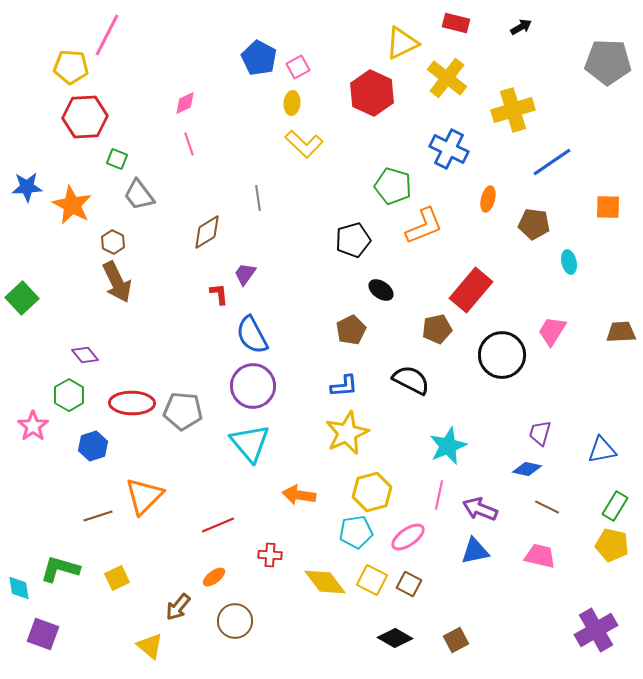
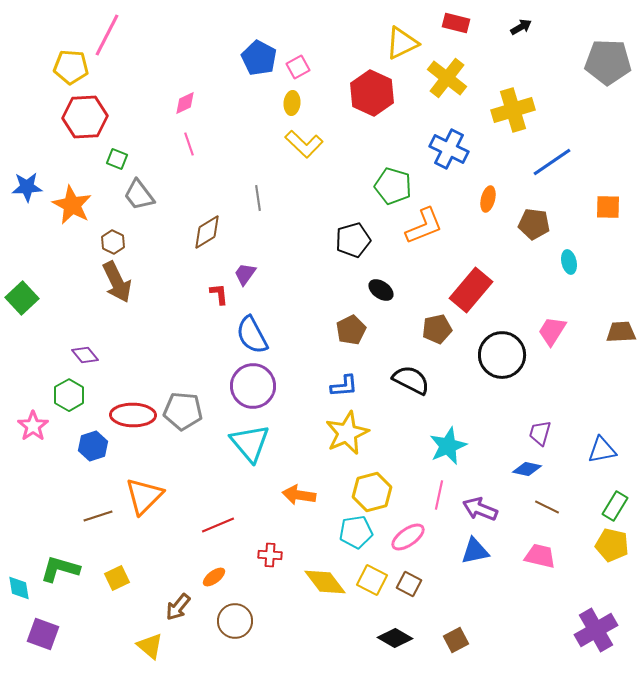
red ellipse at (132, 403): moved 1 px right, 12 px down
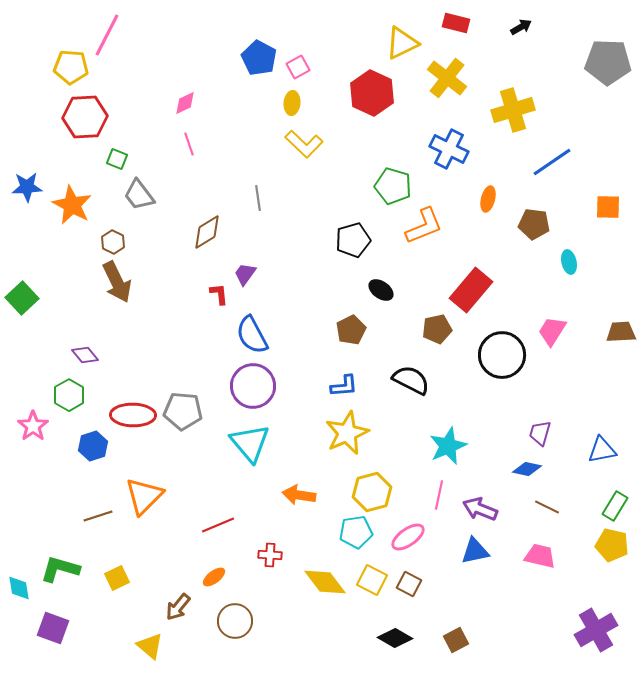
purple square at (43, 634): moved 10 px right, 6 px up
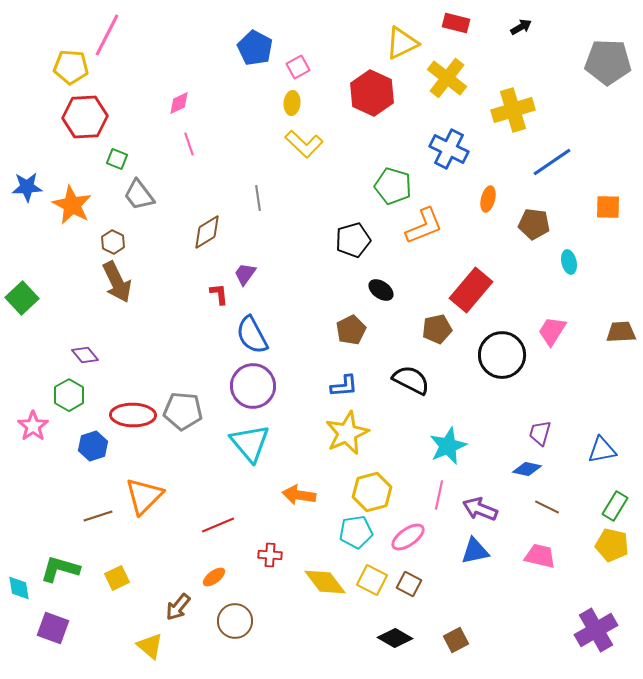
blue pentagon at (259, 58): moved 4 px left, 10 px up
pink diamond at (185, 103): moved 6 px left
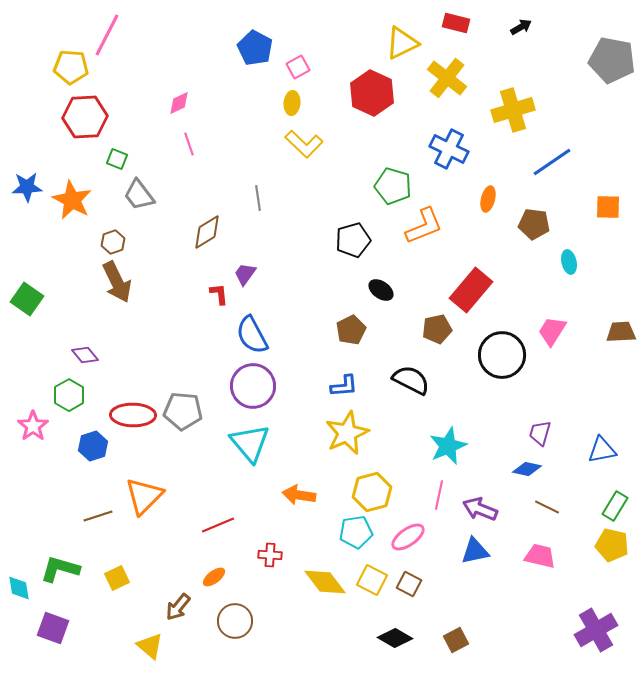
gray pentagon at (608, 62): moved 4 px right, 2 px up; rotated 9 degrees clockwise
orange star at (72, 205): moved 5 px up
brown hexagon at (113, 242): rotated 15 degrees clockwise
green square at (22, 298): moved 5 px right, 1 px down; rotated 12 degrees counterclockwise
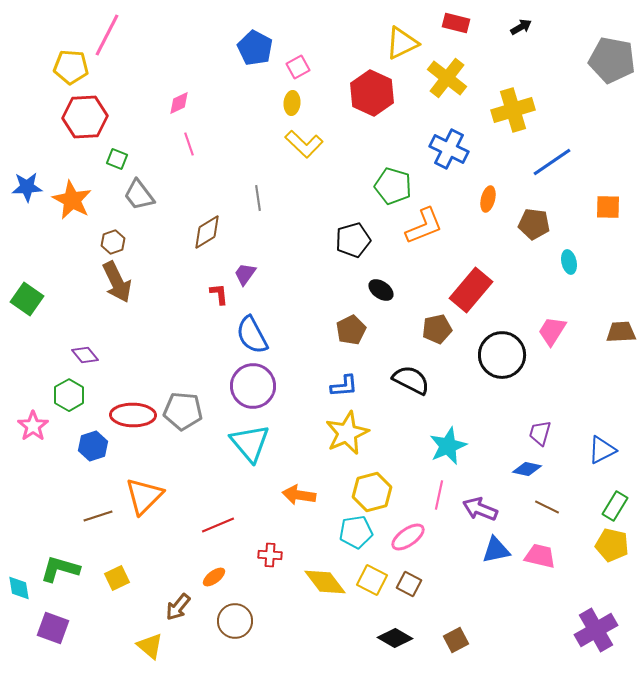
blue triangle at (602, 450): rotated 16 degrees counterclockwise
blue triangle at (475, 551): moved 21 px right, 1 px up
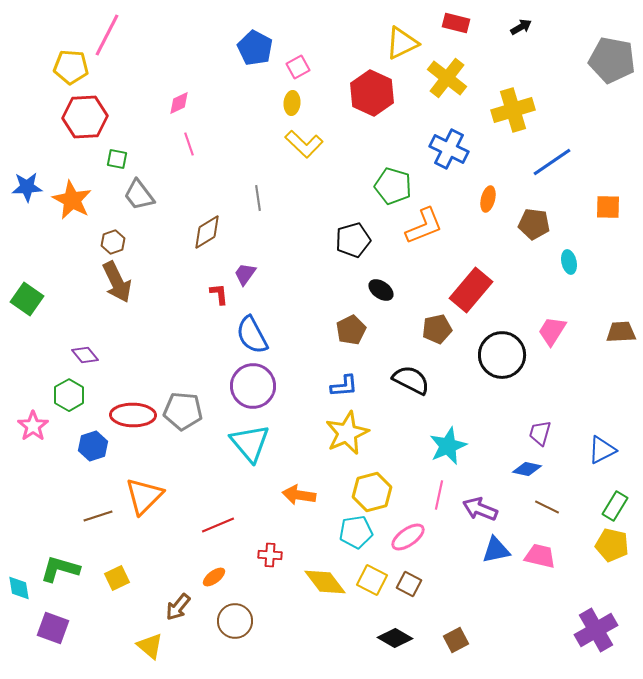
green square at (117, 159): rotated 10 degrees counterclockwise
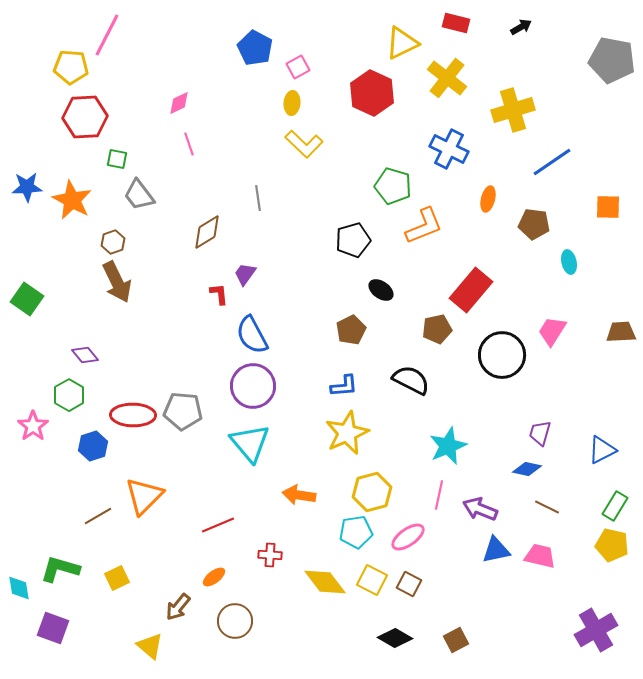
brown line at (98, 516): rotated 12 degrees counterclockwise
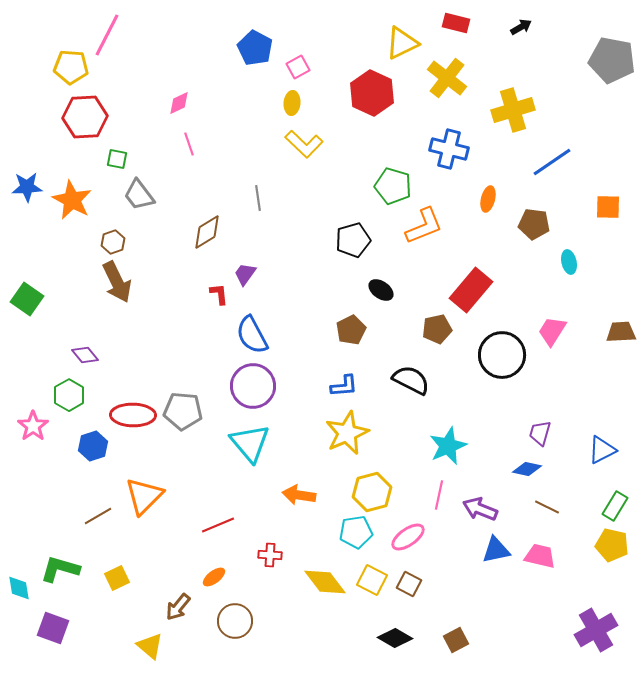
blue cross at (449, 149): rotated 12 degrees counterclockwise
